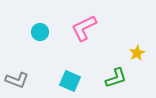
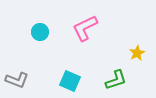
pink L-shape: moved 1 px right
green L-shape: moved 2 px down
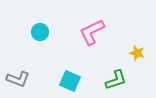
pink L-shape: moved 7 px right, 4 px down
yellow star: rotated 28 degrees counterclockwise
gray L-shape: moved 1 px right, 1 px up
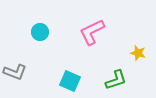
yellow star: moved 1 px right
gray L-shape: moved 3 px left, 7 px up
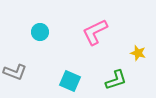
pink L-shape: moved 3 px right
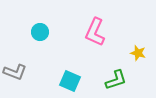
pink L-shape: rotated 40 degrees counterclockwise
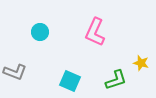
yellow star: moved 3 px right, 10 px down
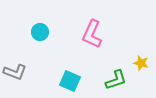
pink L-shape: moved 3 px left, 2 px down
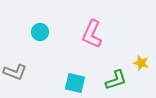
cyan square: moved 5 px right, 2 px down; rotated 10 degrees counterclockwise
